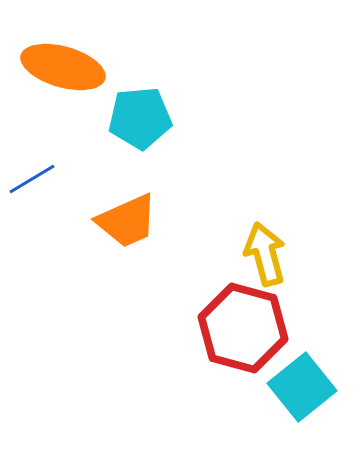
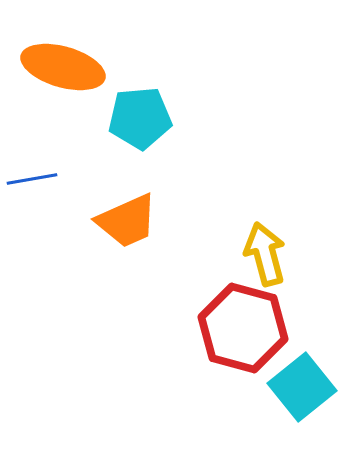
blue line: rotated 21 degrees clockwise
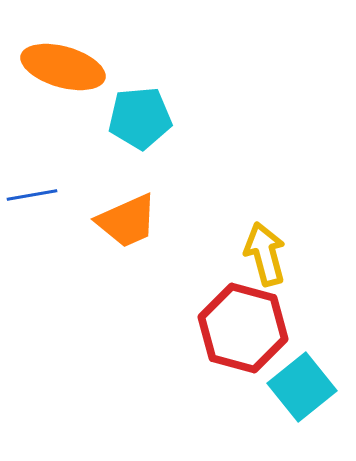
blue line: moved 16 px down
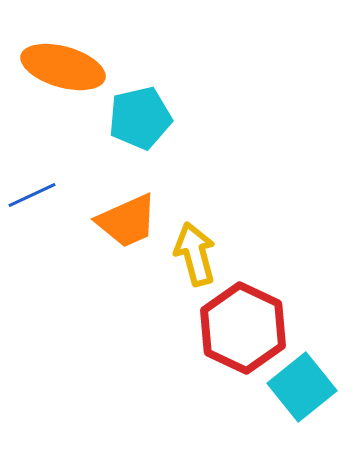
cyan pentagon: rotated 8 degrees counterclockwise
blue line: rotated 15 degrees counterclockwise
yellow arrow: moved 70 px left
red hexagon: rotated 10 degrees clockwise
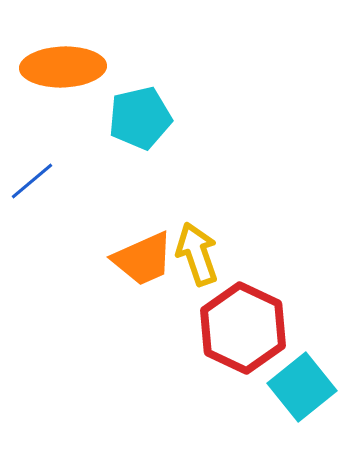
orange ellipse: rotated 18 degrees counterclockwise
blue line: moved 14 px up; rotated 15 degrees counterclockwise
orange trapezoid: moved 16 px right, 38 px down
yellow arrow: moved 2 px right; rotated 4 degrees counterclockwise
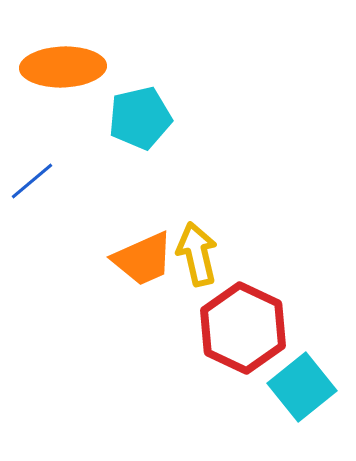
yellow arrow: rotated 6 degrees clockwise
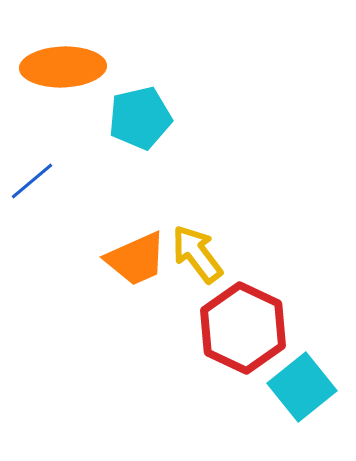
yellow arrow: rotated 24 degrees counterclockwise
orange trapezoid: moved 7 px left
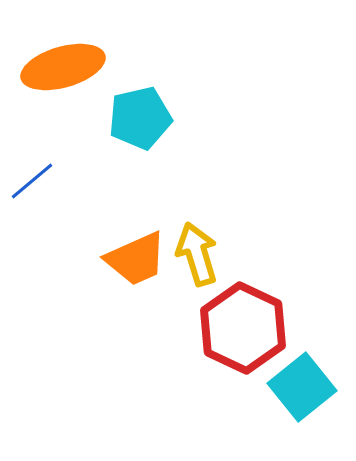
orange ellipse: rotated 14 degrees counterclockwise
yellow arrow: rotated 20 degrees clockwise
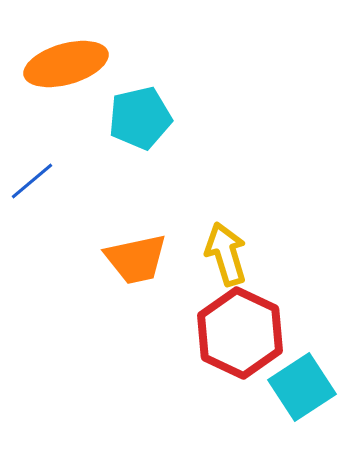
orange ellipse: moved 3 px right, 3 px up
yellow arrow: moved 29 px right
orange trapezoid: rotated 12 degrees clockwise
red hexagon: moved 3 px left, 5 px down
cyan square: rotated 6 degrees clockwise
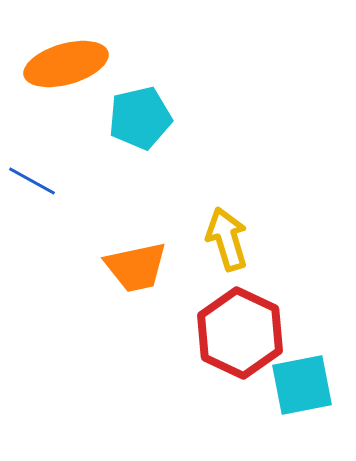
blue line: rotated 69 degrees clockwise
yellow arrow: moved 1 px right, 15 px up
orange trapezoid: moved 8 px down
cyan square: moved 2 px up; rotated 22 degrees clockwise
